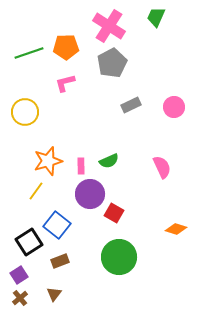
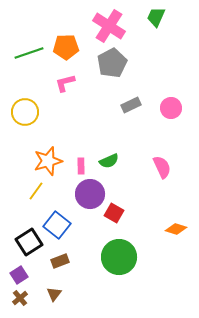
pink circle: moved 3 px left, 1 px down
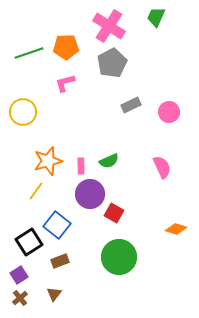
pink circle: moved 2 px left, 4 px down
yellow circle: moved 2 px left
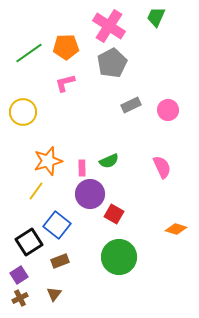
green line: rotated 16 degrees counterclockwise
pink circle: moved 1 px left, 2 px up
pink rectangle: moved 1 px right, 2 px down
red square: moved 1 px down
brown cross: rotated 14 degrees clockwise
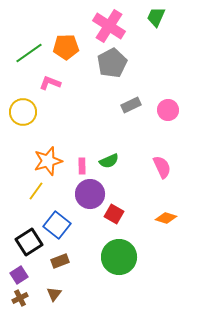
pink L-shape: moved 15 px left; rotated 35 degrees clockwise
pink rectangle: moved 2 px up
orange diamond: moved 10 px left, 11 px up
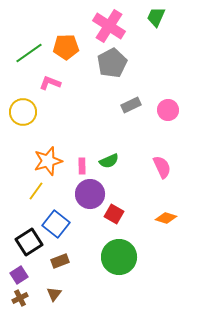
blue square: moved 1 px left, 1 px up
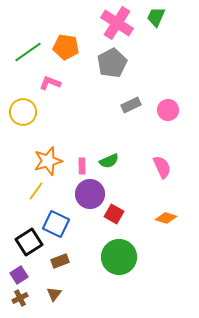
pink cross: moved 8 px right, 3 px up
orange pentagon: rotated 10 degrees clockwise
green line: moved 1 px left, 1 px up
blue square: rotated 12 degrees counterclockwise
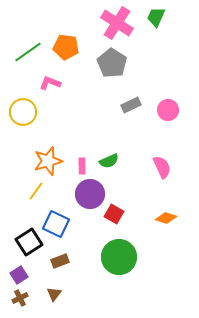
gray pentagon: rotated 12 degrees counterclockwise
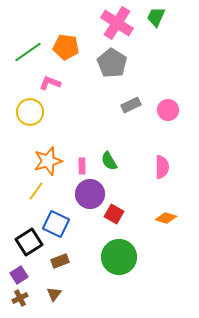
yellow circle: moved 7 px right
green semicircle: rotated 84 degrees clockwise
pink semicircle: rotated 25 degrees clockwise
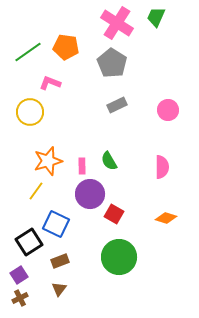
gray rectangle: moved 14 px left
brown triangle: moved 5 px right, 5 px up
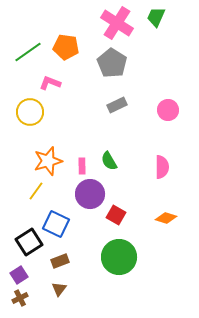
red square: moved 2 px right, 1 px down
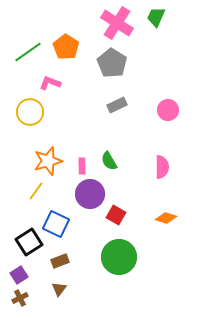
orange pentagon: rotated 25 degrees clockwise
